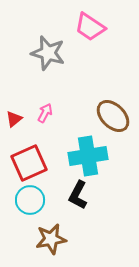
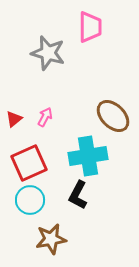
pink trapezoid: rotated 124 degrees counterclockwise
pink arrow: moved 4 px down
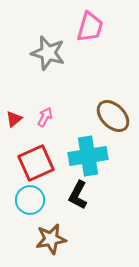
pink trapezoid: rotated 16 degrees clockwise
red square: moved 7 px right
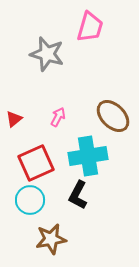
gray star: moved 1 px left, 1 px down
pink arrow: moved 13 px right
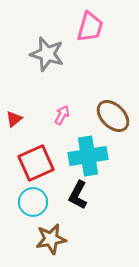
pink arrow: moved 4 px right, 2 px up
cyan circle: moved 3 px right, 2 px down
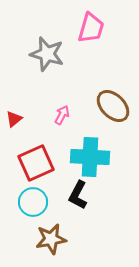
pink trapezoid: moved 1 px right, 1 px down
brown ellipse: moved 10 px up
cyan cross: moved 2 px right, 1 px down; rotated 12 degrees clockwise
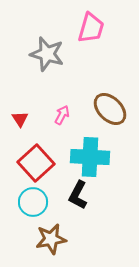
brown ellipse: moved 3 px left, 3 px down
red triangle: moved 6 px right; rotated 24 degrees counterclockwise
red square: rotated 18 degrees counterclockwise
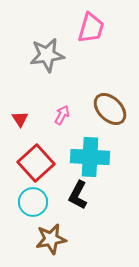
gray star: moved 1 px down; rotated 24 degrees counterclockwise
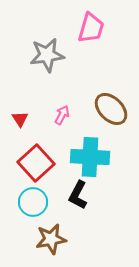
brown ellipse: moved 1 px right
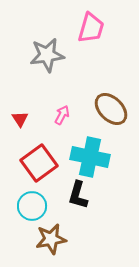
cyan cross: rotated 9 degrees clockwise
red square: moved 3 px right; rotated 6 degrees clockwise
black L-shape: rotated 12 degrees counterclockwise
cyan circle: moved 1 px left, 4 px down
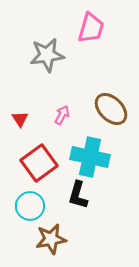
cyan circle: moved 2 px left
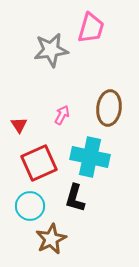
gray star: moved 4 px right, 5 px up
brown ellipse: moved 2 px left, 1 px up; rotated 52 degrees clockwise
red triangle: moved 1 px left, 6 px down
red square: rotated 12 degrees clockwise
black L-shape: moved 3 px left, 3 px down
brown star: rotated 16 degrees counterclockwise
